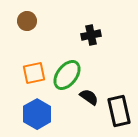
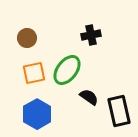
brown circle: moved 17 px down
green ellipse: moved 5 px up
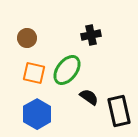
orange square: rotated 25 degrees clockwise
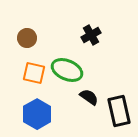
black cross: rotated 18 degrees counterclockwise
green ellipse: rotated 76 degrees clockwise
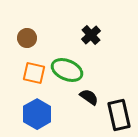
black cross: rotated 12 degrees counterclockwise
black rectangle: moved 4 px down
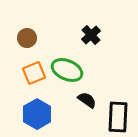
orange square: rotated 35 degrees counterclockwise
black semicircle: moved 2 px left, 3 px down
black rectangle: moved 1 px left, 2 px down; rotated 16 degrees clockwise
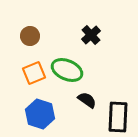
brown circle: moved 3 px right, 2 px up
blue hexagon: moved 3 px right; rotated 12 degrees counterclockwise
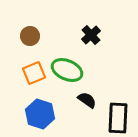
black rectangle: moved 1 px down
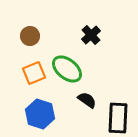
green ellipse: moved 1 px up; rotated 16 degrees clockwise
